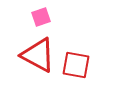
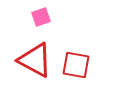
red triangle: moved 3 px left, 5 px down
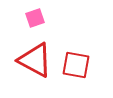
pink square: moved 6 px left, 1 px down
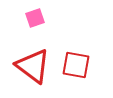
red triangle: moved 2 px left, 6 px down; rotated 9 degrees clockwise
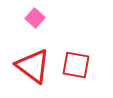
pink square: rotated 30 degrees counterclockwise
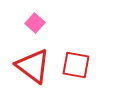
pink square: moved 5 px down
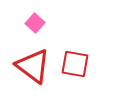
red square: moved 1 px left, 1 px up
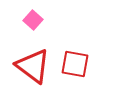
pink square: moved 2 px left, 3 px up
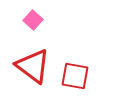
red square: moved 12 px down
